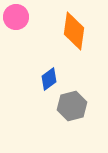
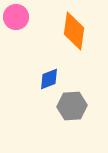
blue diamond: rotated 15 degrees clockwise
gray hexagon: rotated 12 degrees clockwise
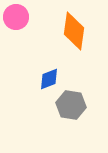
gray hexagon: moved 1 px left, 1 px up; rotated 12 degrees clockwise
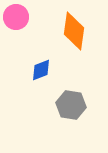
blue diamond: moved 8 px left, 9 px up
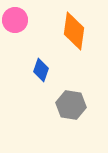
pink circle: moved 1 px left, 3 px down
blue diamond: rotated 50 degrees counterclockwise
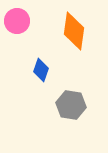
pink circle: moved 2 px right, 1 px down
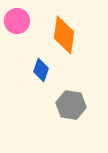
orange diamond: moved 10 px left, 4 px down
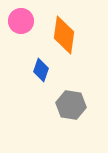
pink circle: moved 4 px right
